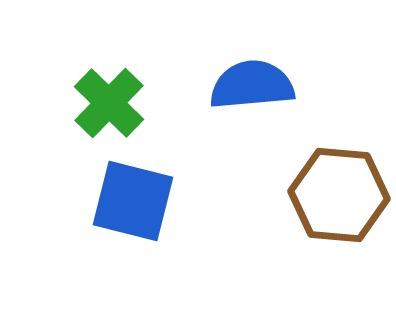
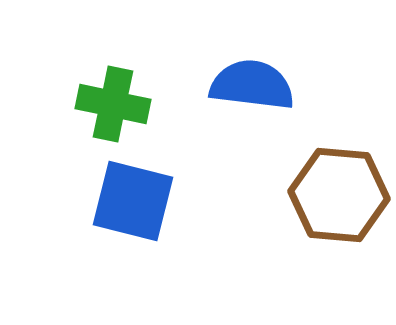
blue semicircle: rotated 12 degrees clockwise
green cross: moved 4 px right, 1 px down; rotated 32 degrees counterclockwise
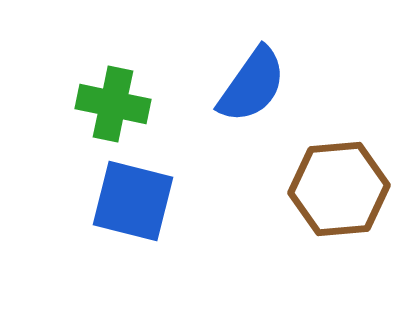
blue semicircle: rotated 118 degrees clockwise
brown hexagon: moved 6 px up; rotated 10 degrees counterclockwise
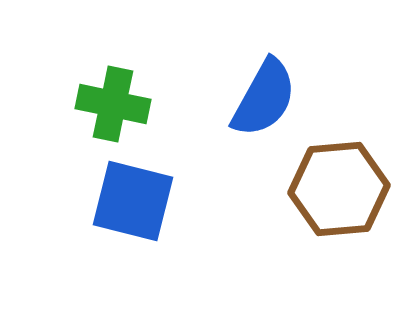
blue semicircle: moved 12 px right, 13 px down; rotated 6 degrees counterclockwise
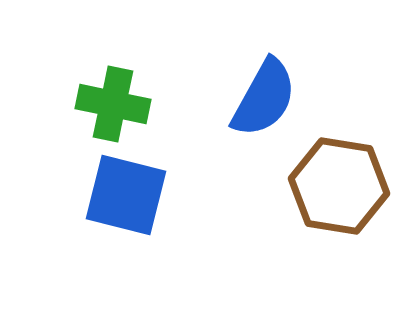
brown hexagon: moved 3 px up; rotated 14 degrees clockwise
blue square: moved 7 px left, 6 px up
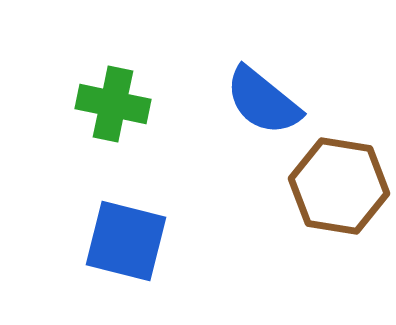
blue semicircle: moved 1 px left, 3 px down; rotated 100 degrees clockwise
blue square: moved 46 px down
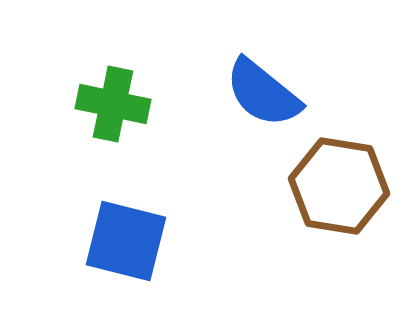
blue semicircle: moved 8 px up
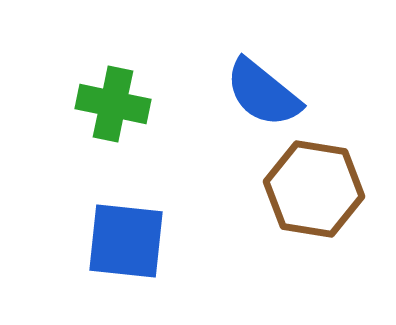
brown hexagon: moved 25 px left, 3 px down
blue square: rotated 8 degrees counterclockwise
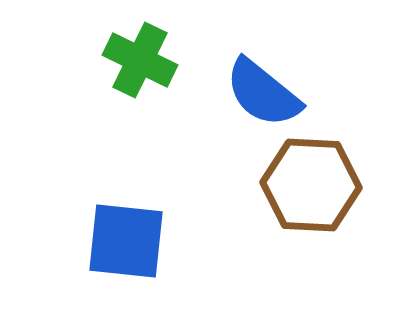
green cross: moved 27 px right, 44 px up; rotated 14 degrees clockwise
brown hexagon: moved 3 px left, 4 px up; rotated 6 degrees counterclockwise
